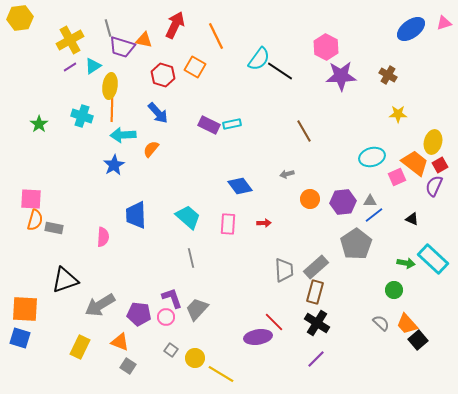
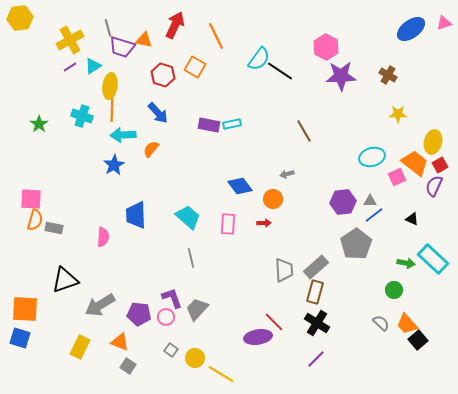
purple rectangle at (209, 125): rotated 15 degrees counterclockwise
orange circle at (310, 199): moved 37 px left
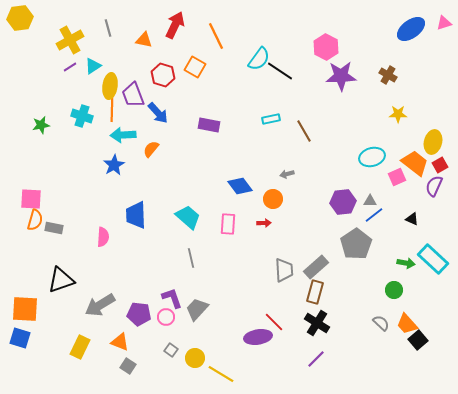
purple trapezoid at (122, 47): moved 11 px right, 48 px down; rotated 52 degrees clockwise
green star at (39, 124): moved 2 px right, 1 px down; rotated 24 degrees clockwise
cyan rectangle at (232, 124): moved 39 px right, 5 px up
black triangle at (65, 280): moved 4 px left
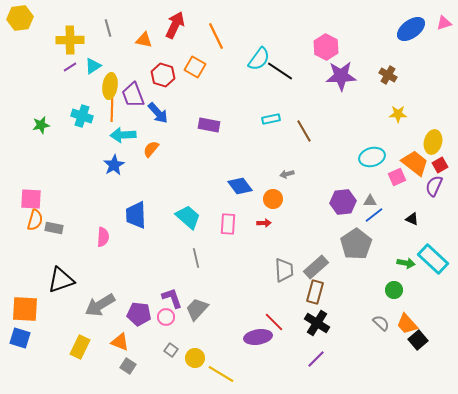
yellow cross at (70, 40): rotated 28 degrees clockwise
gray line at (191, 258): moved 5 px right
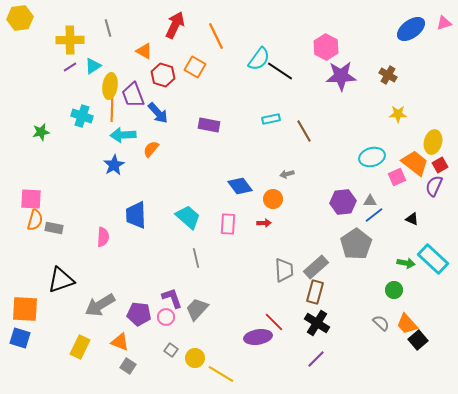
orange triangle at (144, 40): moved 11 px down; rotated 18 degrees clockwise
green star at (41, 125): moved 7 px down
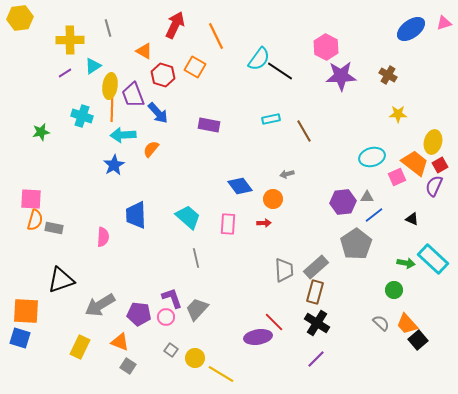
purple line at (70, 67): moved 5 px left, 6 px down
gray triangle at (370, 201): moved 3 px left, 4 px up
orange square at (25, 309): moved 1 px right, 2 px down
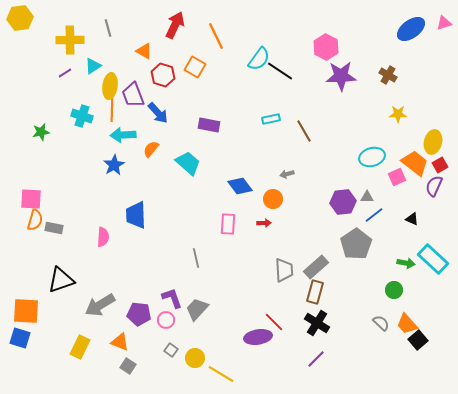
cyan trapezoid at (188, 217): moved 54 px up
pink circle at (166, 317): moved 3 px down
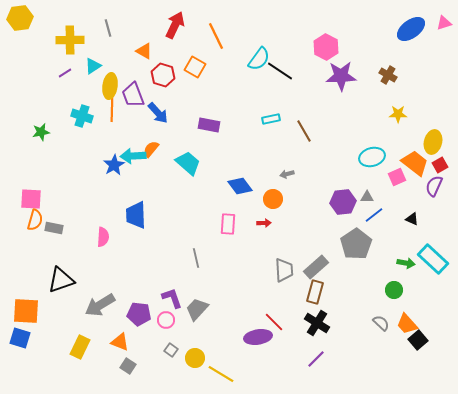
cyan arrow at (123, 135): moved 10 px right, 21 px down
